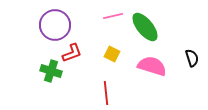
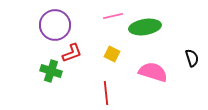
green ellipse: rotated 60 degrees counterclockwise
pink semicircle: moved 1 px right, 6 px down
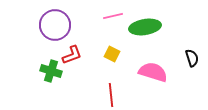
red L-shape: moved 2 px down
red line: moved 5 px right, 2 px down
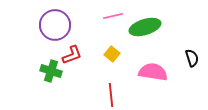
green ellipse: rotated 8 degrees counterclockwise
yellow square: rotated 14 degrees clockwise
pink semicircle: rotated 8 degrees counterclockwise
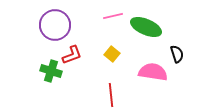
green ellipse: moved 1 px right; rotated 40 degrees clockwise
black semicircle: moved 15 px left, 4 px up
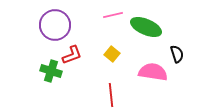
pink line: moved 1 px up
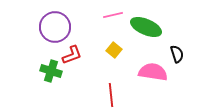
purple circle: moved 2 px down
yellow square: moved 2 px right, 4 px up
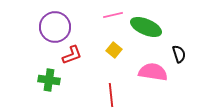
black semicircle: moved 2 px right
green cross: moved 2 px left, 9 px down; rotated 10 degrees counterclockwise
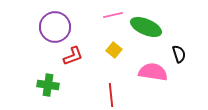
red L-shape: moved 1 px right, 1 px down
green cross: moved 1 px left, 5 px down
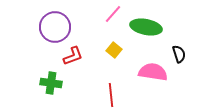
pink line: moved 1 px up; rotated 36 degrees counterclockwise
green ellipse: rotated 12 degrees counterclockwise
green cross: moved 3 px right, 2 px up
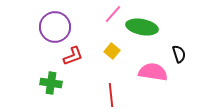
green ellipse: moved 4 px left
yellow square: moved 2 px left, 1 px down
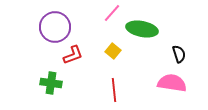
pink line: moved 1 px left, 1 px up
green ellipse: moved 2 px down
yellow square: moved 1 px right
red L-shape: moved 1 px up
pink semicircle: moved 19 px right, 11 px down
red line: moved 3 px right, 5 px up
